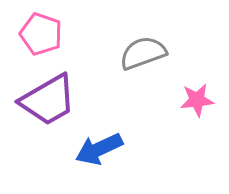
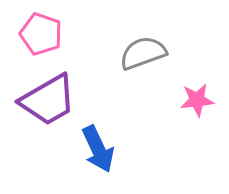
blue arrow: moved 1 px left; rotated 90 degrees counterclockwise
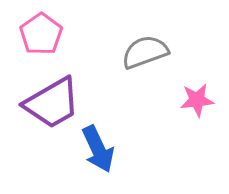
pink pentagon: rotated 18 degrees clockwise
gray semicircle: moved 2 px right, 1 px up
purple trapezoid: moved 4 px right, 3 px down
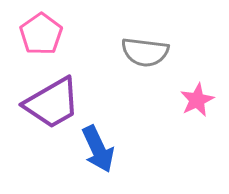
gray semicircle: rotated 153 degrees counterclockwise
pink star: rotated 20 degrees counterclockwise
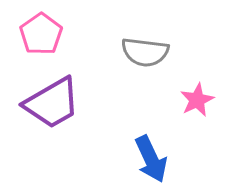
blue arrow: moved 53 px right, 10 px down
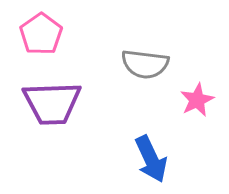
gray semicircle: moved 12 px down
purple trapezoid: rotated 28 degrees clockwise
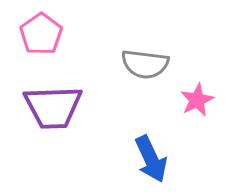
purple trapezoid: moved 1 px right, 4 px down
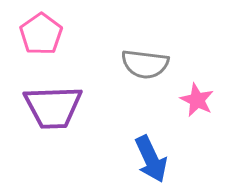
pink star: rotated 20 degrees counterclockwise
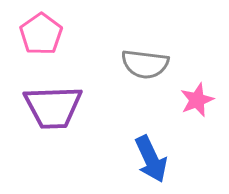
pink star: rotated 24 degrees clockwise
